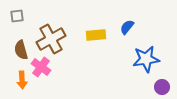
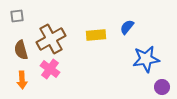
pink cross: moved 9 px right, 2 px down
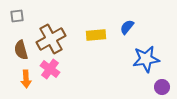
orange arrow: moved 4 px right, 1 px up
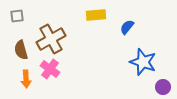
yellow rectangle: moved 20 px up
blue star: moved 3 px left, 3 px down; rotated 28 degrees clockwise
purple circle: moved 1 px right
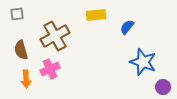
gray square: moved 2 px up
brown cross: moved 4 px right, 3 px up
pink cross: rotated 30 degrees clockwise
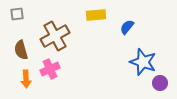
purple circle: moved 3 px left, 4 px up
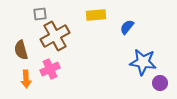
gray square: moved 23 px right
blue star: rotated 12 degrees counterclockwise
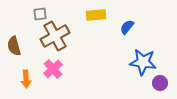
brown semicircle: moved 7 px left, 4 px up
pink cross: moved 3 px right; rotated 18 degrees counterclockwise
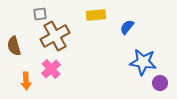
pink cross: moved 2 px left
orange arrow: moved 2 px down
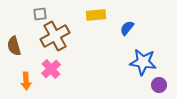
blue semicircle: moved 1 px down
purple circle: moved 1 px left, 2 px down
